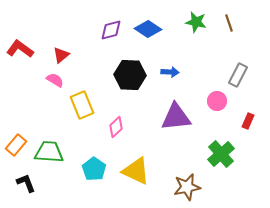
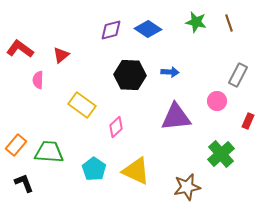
pink semicircle: moved 17 px left; rotated 120 degrees counterclockwise
yellow rectangle: rotated 32 degrees counterclockwise
black L-shape: moved 2 px left
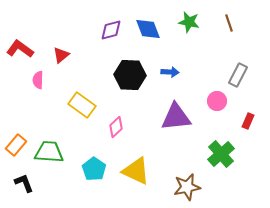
green star: moved 7 px left
blue diamond: rotated 36 degrees clockwise
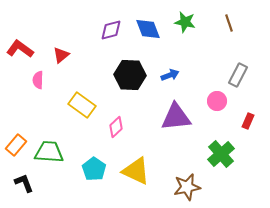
green star: moved 4 px left
blue arrow: moved 3 px down; rotated 24 degrees counterclockwise
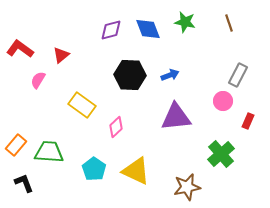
pink semicircle: rotated 30 degrees clockwise
pink circle: moved 6 px right
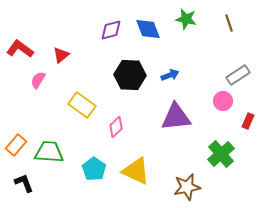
green star: moved 1 px right, 3 px up
gray rectangle: rotated 30 degrees clockwise
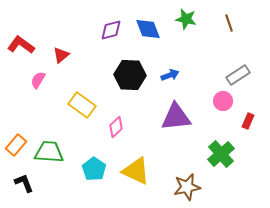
red L-shape: moved 1 px right, 4 px up
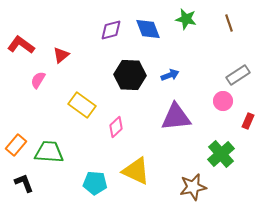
cyan pentagon: moved 1 px right, 14 px down; rotated 30 degrees counterclockwise
brown star: moved 6 px right
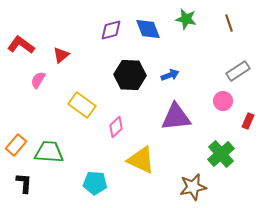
gray rectangle: moved 4 px up
yellow triangle: moved 5 px right, 11 px up
black L-shape: rotated 25 degrees clockwise
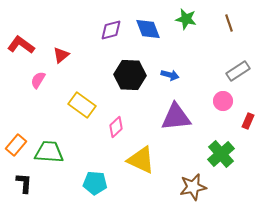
blue arrow: rotated 36 degrees clockwise
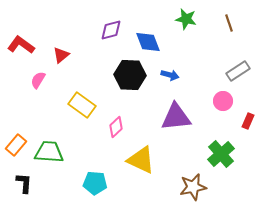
blue diamond: moved 13 px down
